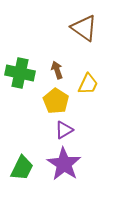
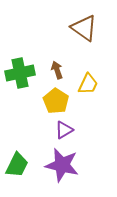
green cross: rotated 24 degrees counterclockwise
purple star: moved 2 px left, 1 px down; rotated 20 degrees counterclockwise
green trapezoid: moved 5 px left, 3 px up
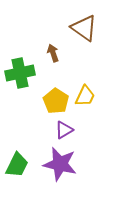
brown arrow: moved 4 px left, 17 px up
yellow trapezoid: moved 3 px left, 12 px down
purple star: moved 2 px left, 1 px up
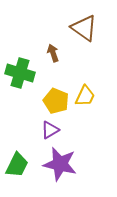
green cross: rotated 28 degrees clockwise
yellow pentagon: rotated 10 degrees counterclockwise
purple triangle: moved 14 px left
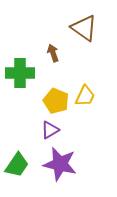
green cross: rotated 16 degrees counterclockwise
green trapezoid: rotated 8 degrees clockwise
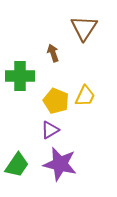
brown triangle: rotated 28 degrees clockwise
green cross: moved 3 px down
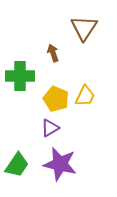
yellow pentagon: moved 2 px up
purple triangle: moved 2 px up
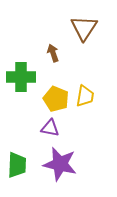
green cross: moved 1 px right, 1 px down
yellow trapezoid: rotated 15 degrees counterclockwise
purple triangle: rotated 42 degrees clockwise
green trapezoid: rotated 32 degrees counterclockwise
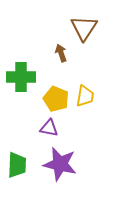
brown arrow: moved 8 px right
purple triangle: moved 1 px left
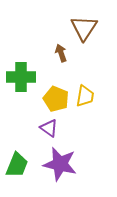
purple triangle: rotated 24 degrees clockwise
green trapezoid: rotated 20 degrees clockwise
